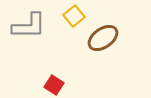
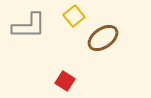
red square: moved 11 px right, 4 px up
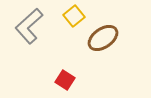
gray L-shape: rotated 138 degrees clockwise
red square: moved 1 px up
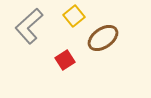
red square: moved 20 px up; rotated 24 degrees clockwise
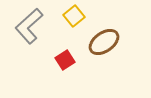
brown ellipse: moved 1 px right, 4 px down
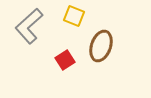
yellow square: rotated 30 degrees counterclockwise
brown ellipse: moved 3 px left, 4 px down; rotated 36 degrees counterclockwise
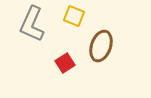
gray L-shape: moved 3 px right, 2 px up; rotated 24 degrees counterclockwise
red square: moved 3 px down
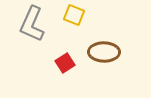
yellow square: moved 1 px up
brown ellipse: moved 3 px right, 6 px down; rotated 72 degrees clockwise
